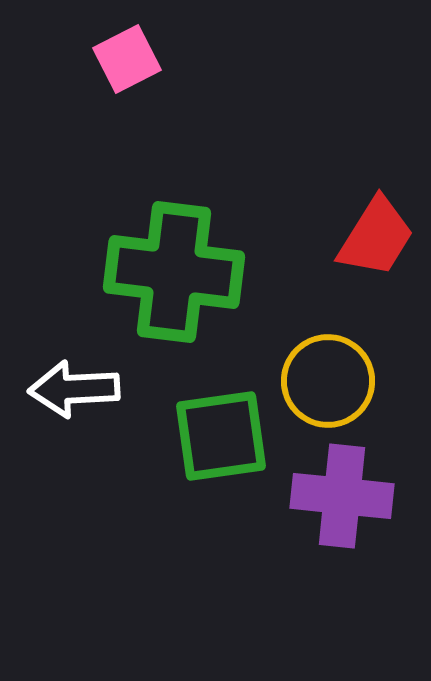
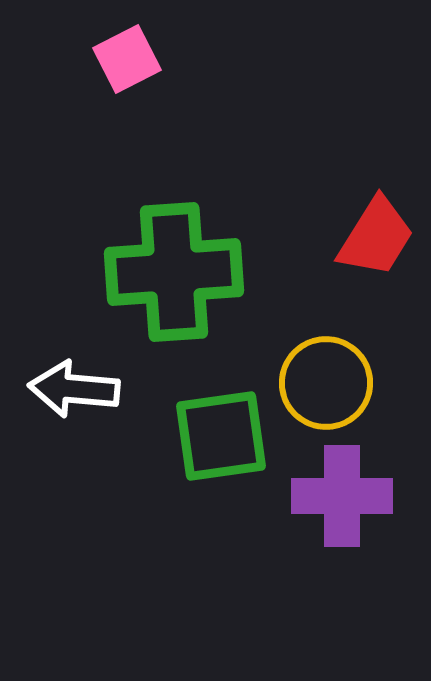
green cross: rotated 11 degrees counterclockwise
yellow circle: moved 2 px left, 2 px down
white arrow: rotated 8 degrees clockwise
purple cross: rotated 6 degrees counterclockwise
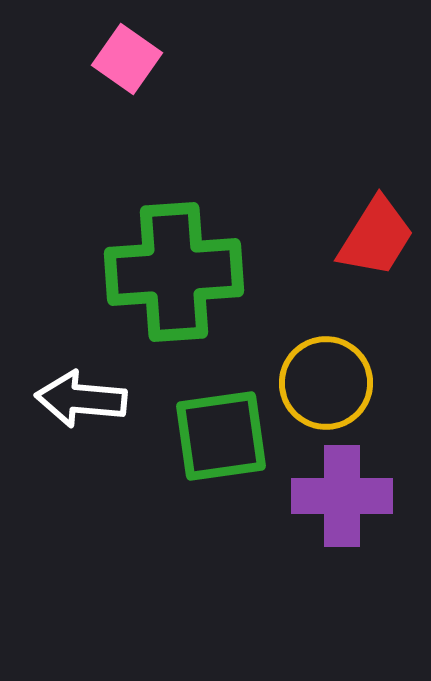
pink square: rotated 28 degrees counterclockwise
white arrow: moved 7 px right, 10 px down
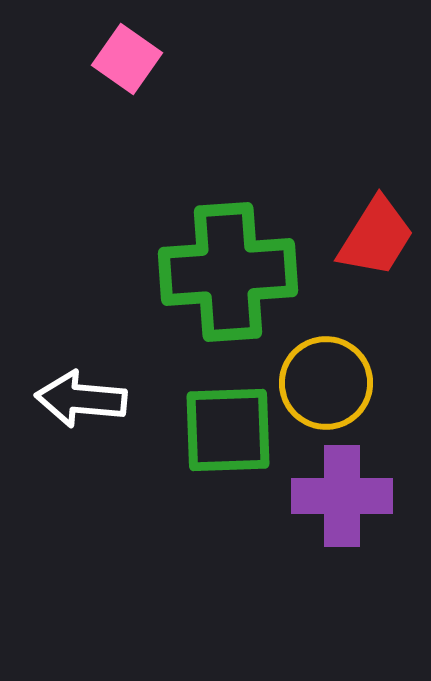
green cross: moved 54 px right
green square: moved 7 px right, 6 px up; rotated 6 degrees clockwise
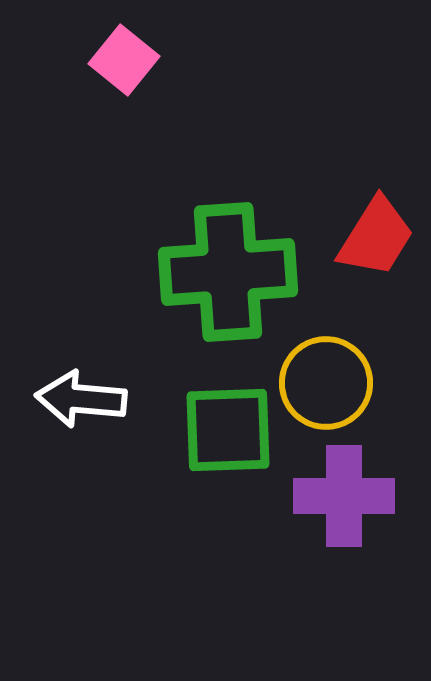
pink square: moved 3 px left, 1 px down; rotated 4 degrees clockwise
purple cross: moved 2 px right
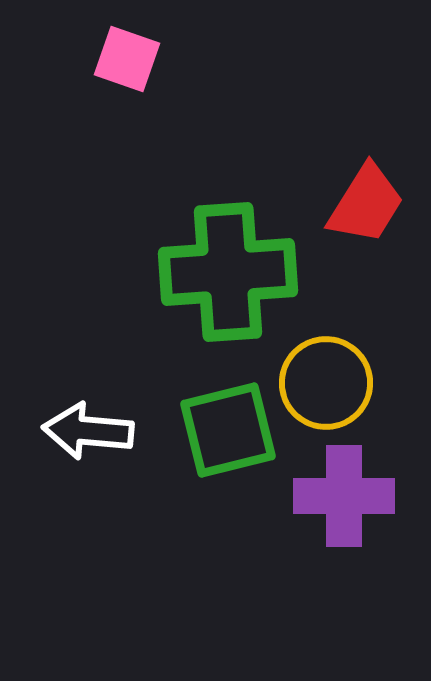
pink square: moved 3 px right, 1 px up; rotated 20 degrees counterclockwise
red trapezoid: moved 10 px left, 33 px up
white arrow: moved 7 px right, 32 px down
green square: rotated 12 degrees counterclockwise
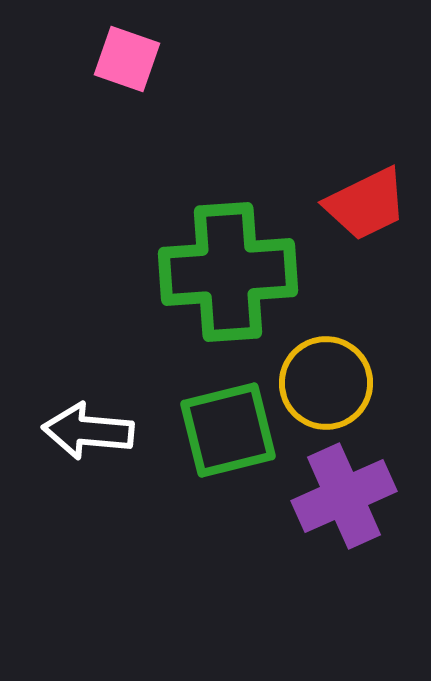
red trapezoid: rotated 32 degrees clockwise
purple cross: rotated 24 degrees counterclockwise
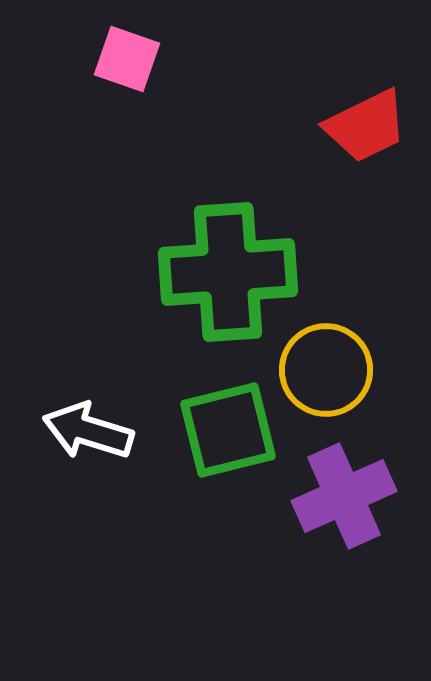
red trapezoid: moved 78 px up
yellow circle: moved 13 px up
white arrow: rotated 12 degrees clockwise
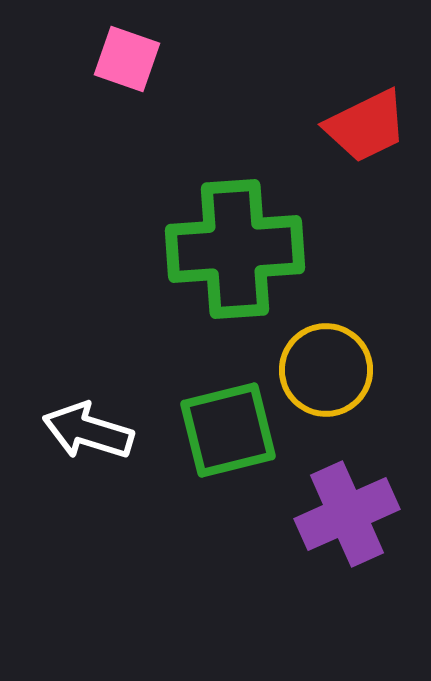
green cross: moved 7 px right, 23 px up
purple cross: moved 3 px right, 18 px down
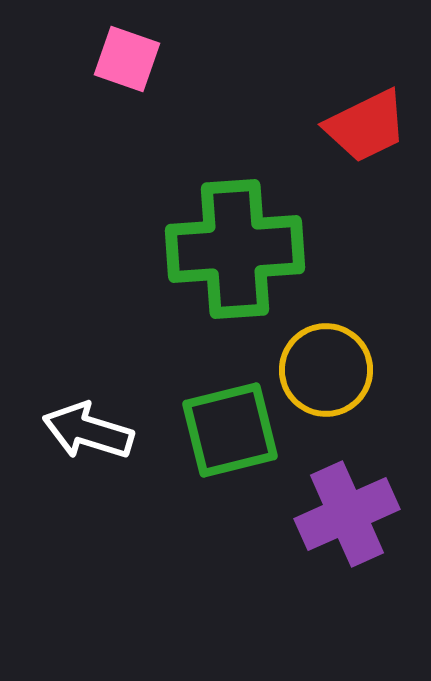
green square: moved 2 px right
